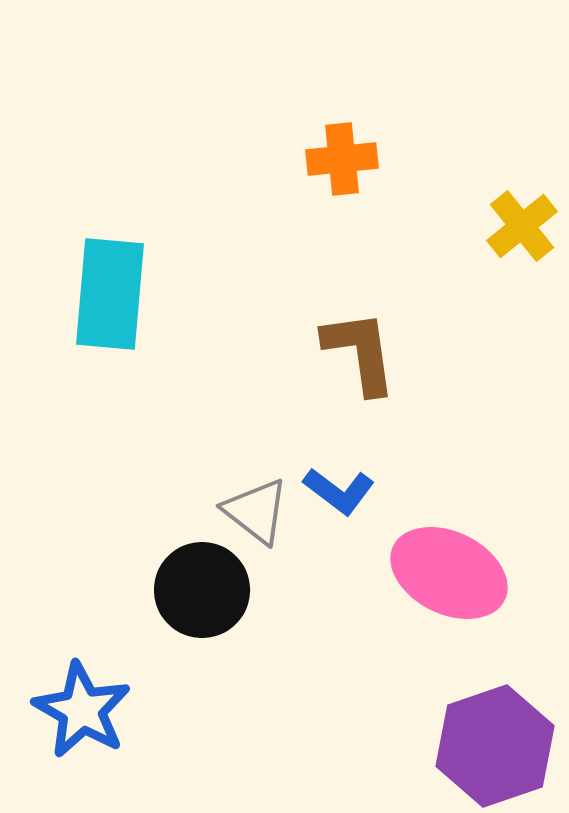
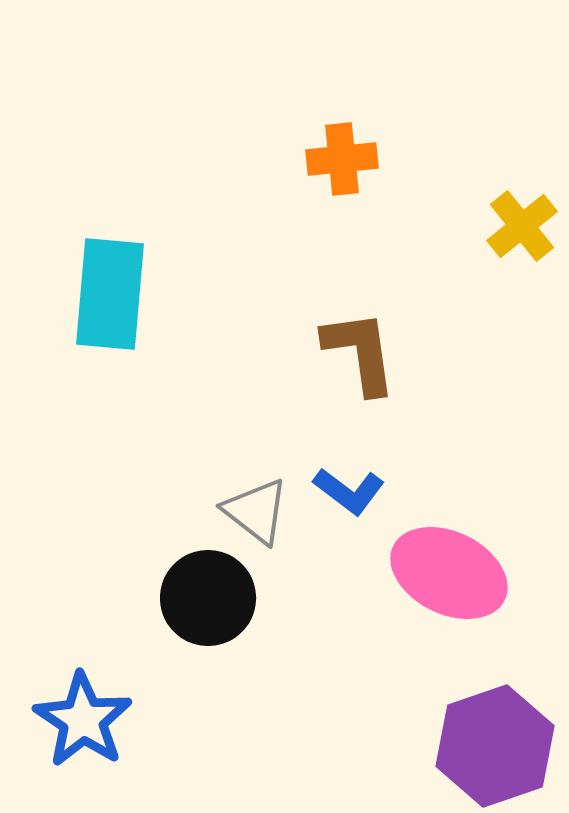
blue L-shape: moved 10 px right
black circle: moved 6 px right, 8 px down
blue star: moved 1 px right, 10 px down; rotated 4 degrees clockwise
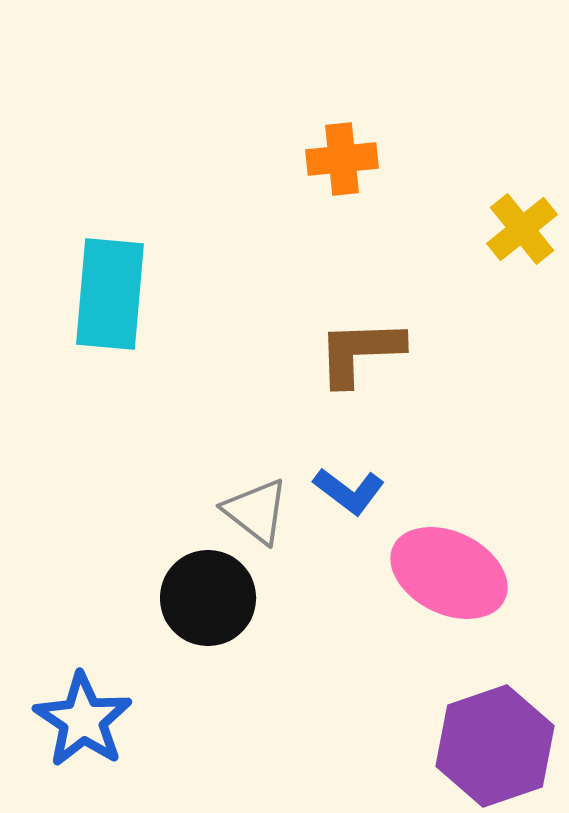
yellow cross: moved 3 px down
brown L-shape: rotated 84 degrees counterclockwise
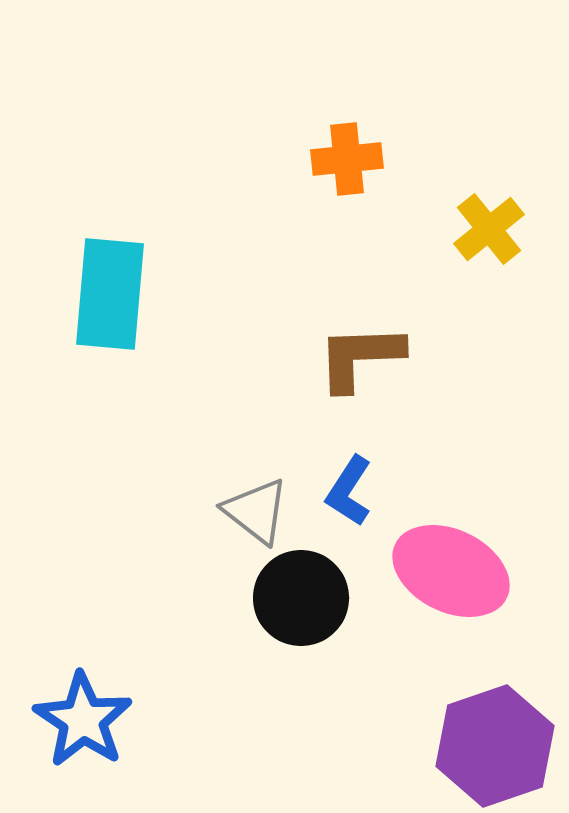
orange cross: moved 5 px right
yellow cross: moved 33 px left
brown L-shape: moved 5 px down
blue L-shape: rotated 86 degrees clockwise
pink ellipse: moved 2 px right, 2 px up
black circle: moved 93 px right
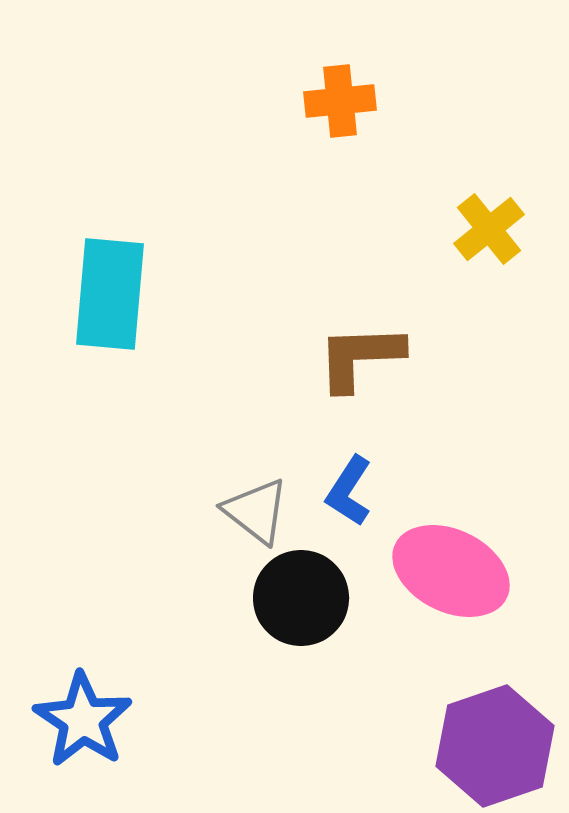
orange cross: moved 7 px left, 58 px up
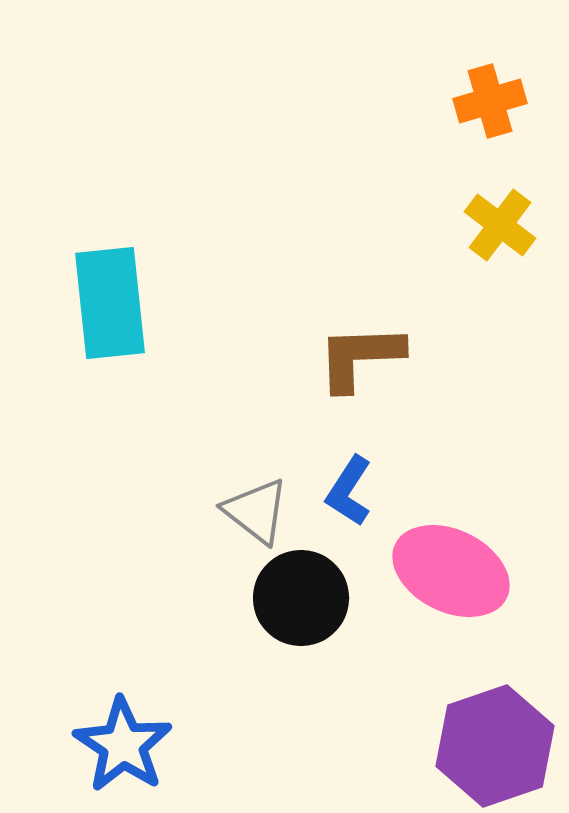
orange cross: moved 150 px right; rotated 10 degrees counterclockwise
yellow cross: moved 11 px right, 4 px up; rotated 14 degrees counterclockwise
cyan rectangle: moved 9 px down; rotated 11 degrees counterclockwise
blue star: moved 40 px right, 25 px down
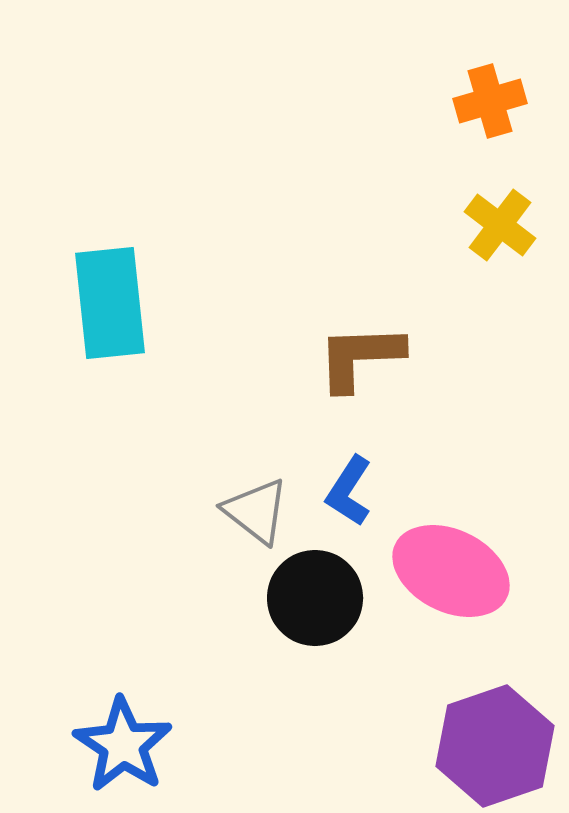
black circle: moved 14 px right
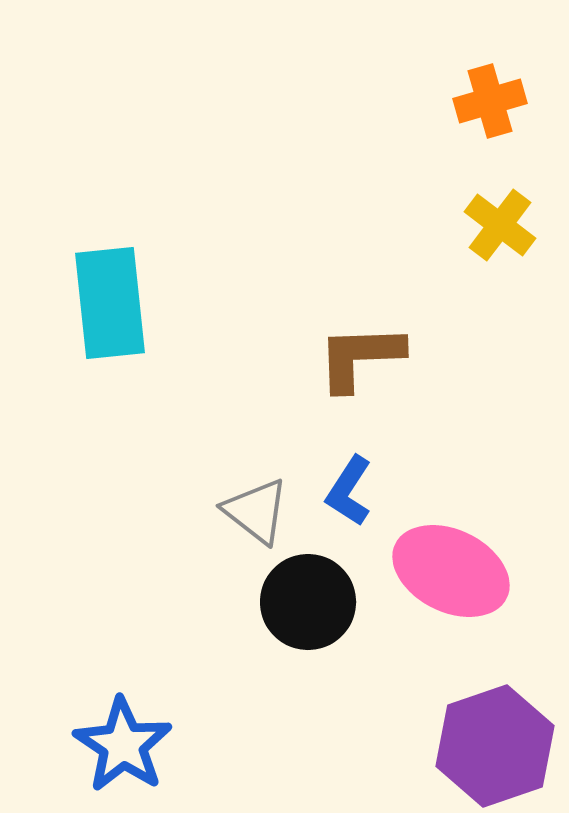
black circle: moved 7 px left, 4 px down
